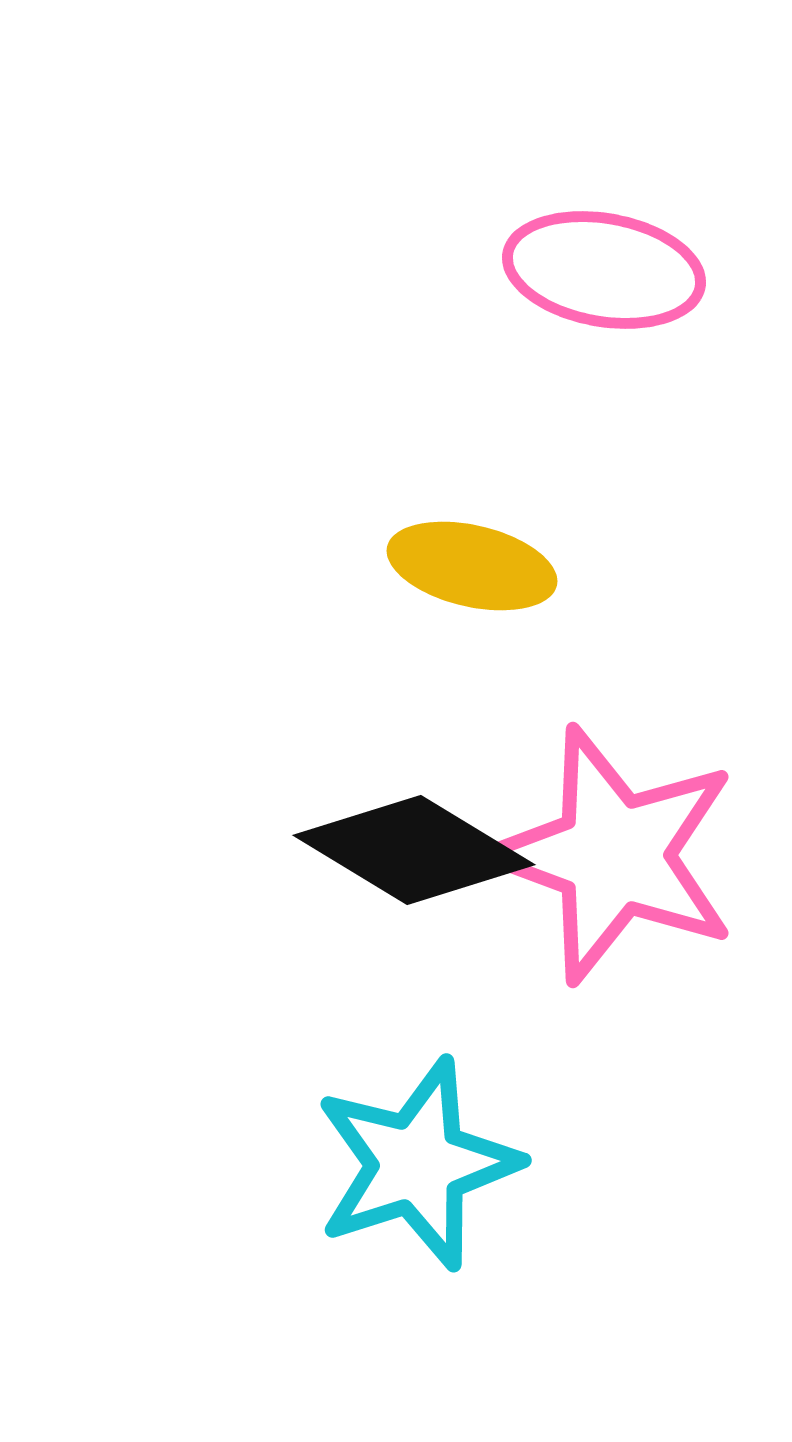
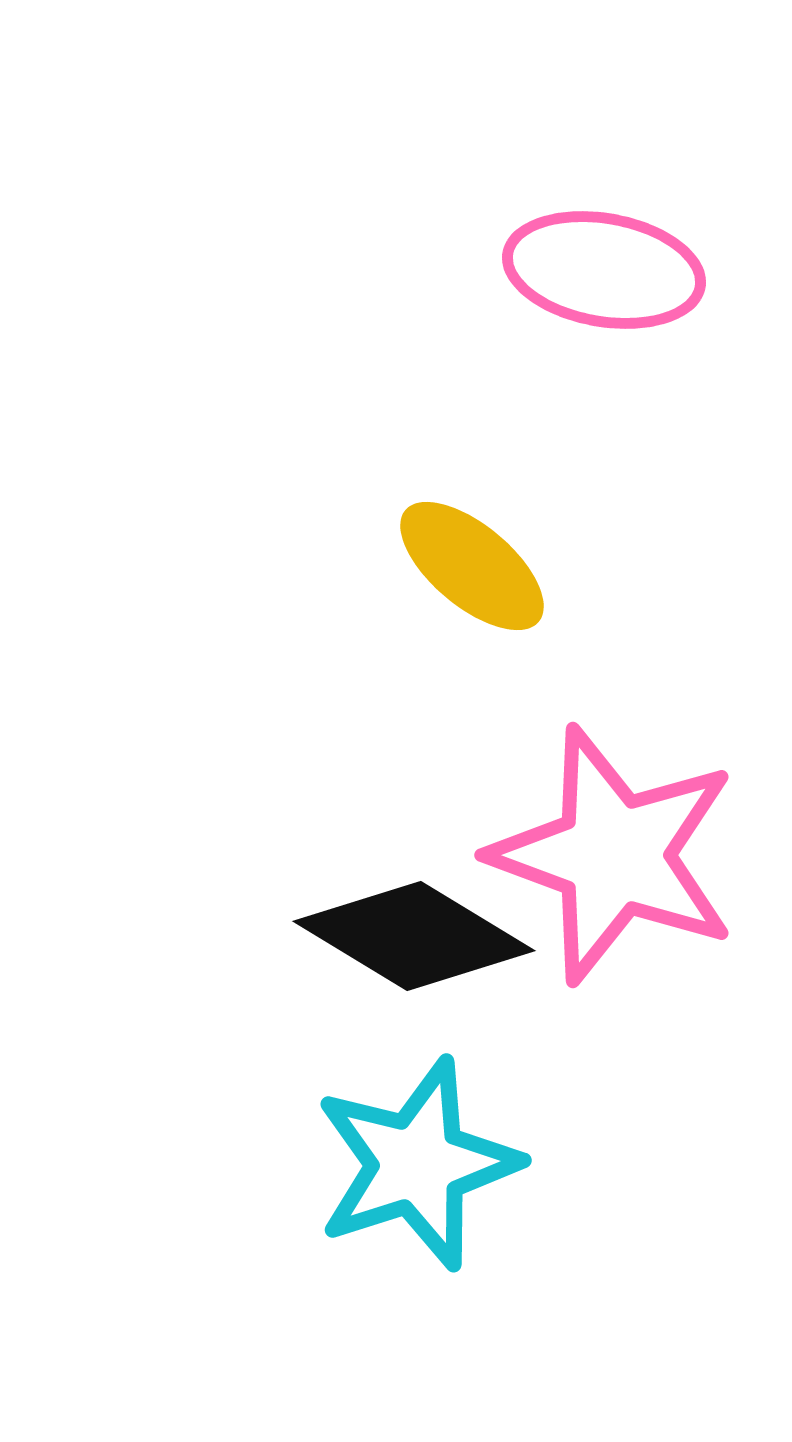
yellow ellipse: rotated 27 degrees clockwise
black diamond: moved 86 px down
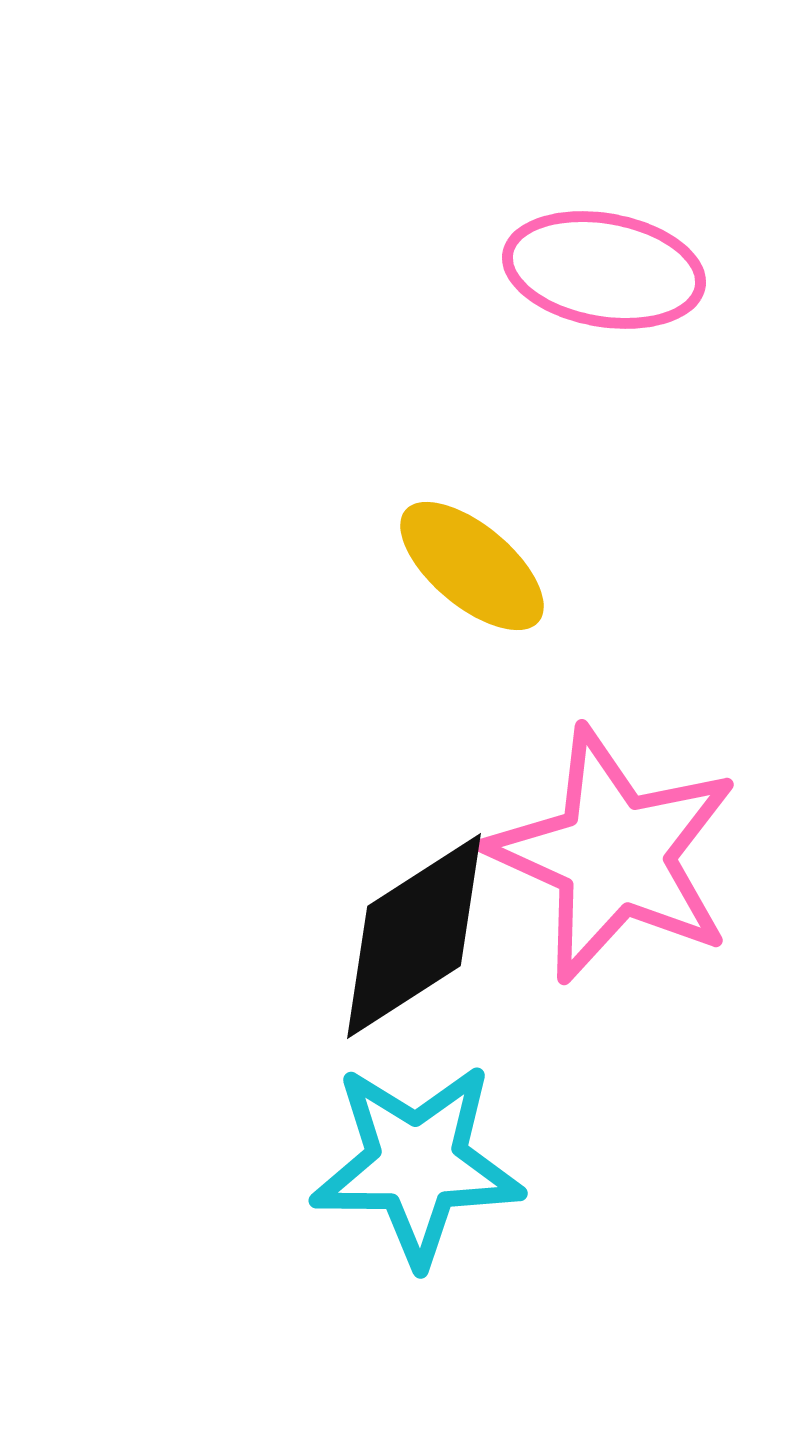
pink star: rotated 4 degrees clockwise
black diamond: rotated 64 degrees counterclockwise
cyan star: rotated 18 degrees clockwise
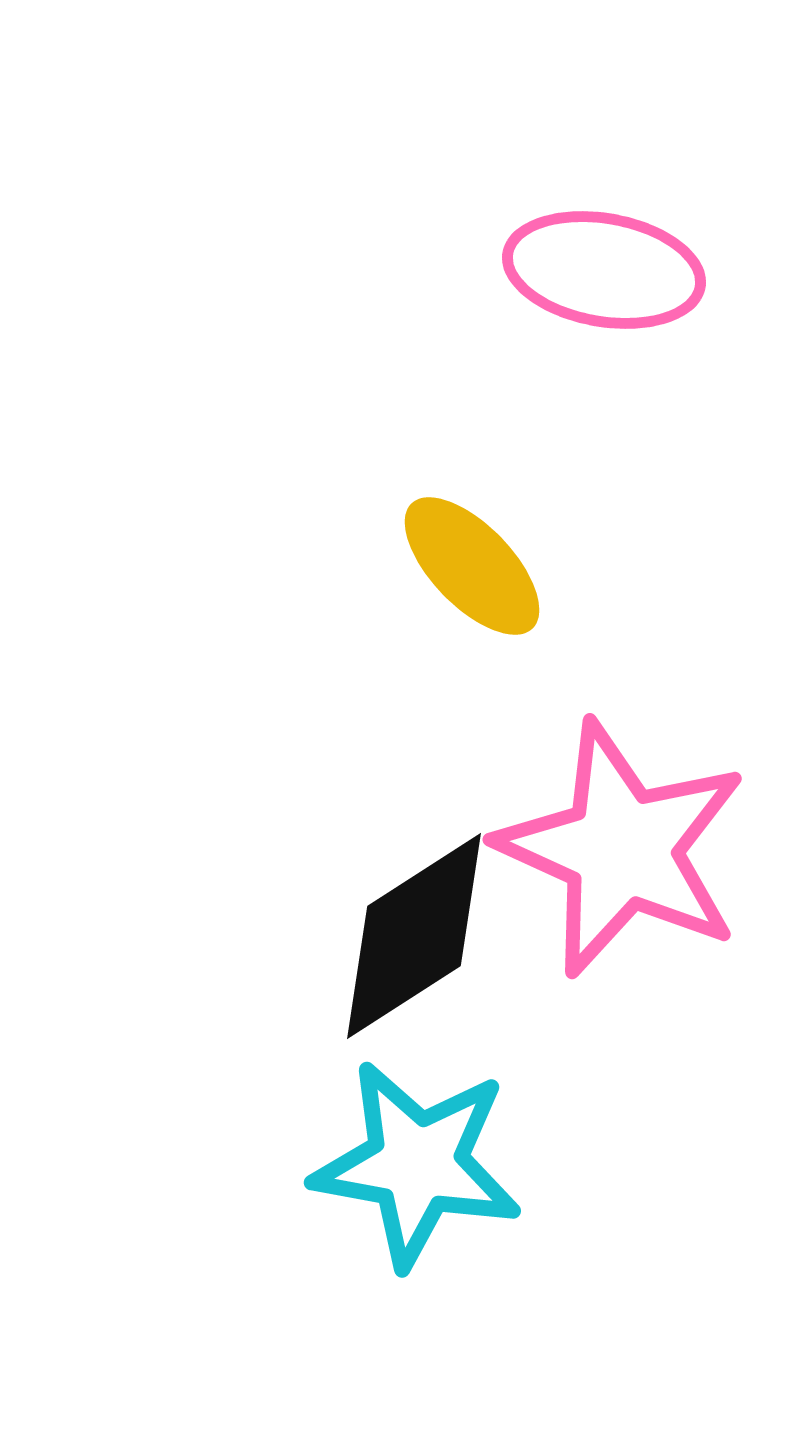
yellow ellipse: rotated 6 degrees clockwise
pink star: moved 8 px right, 6 px up
cyan star: rotated 10 degrees clockwise
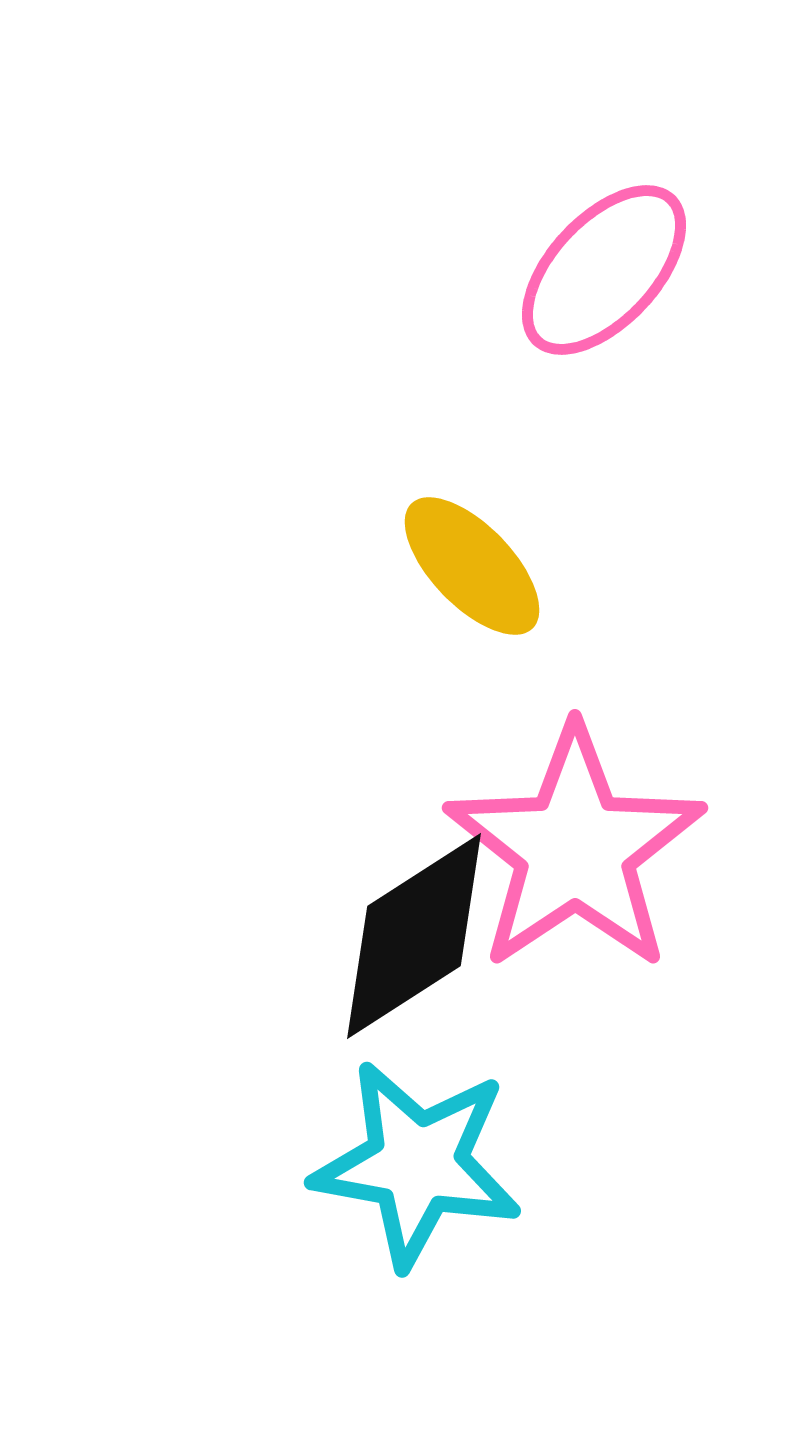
pink ellipse: rotated 57 degrees counterclockwise
pink star: moved 47 px left; rotated 14 degrees clockwise
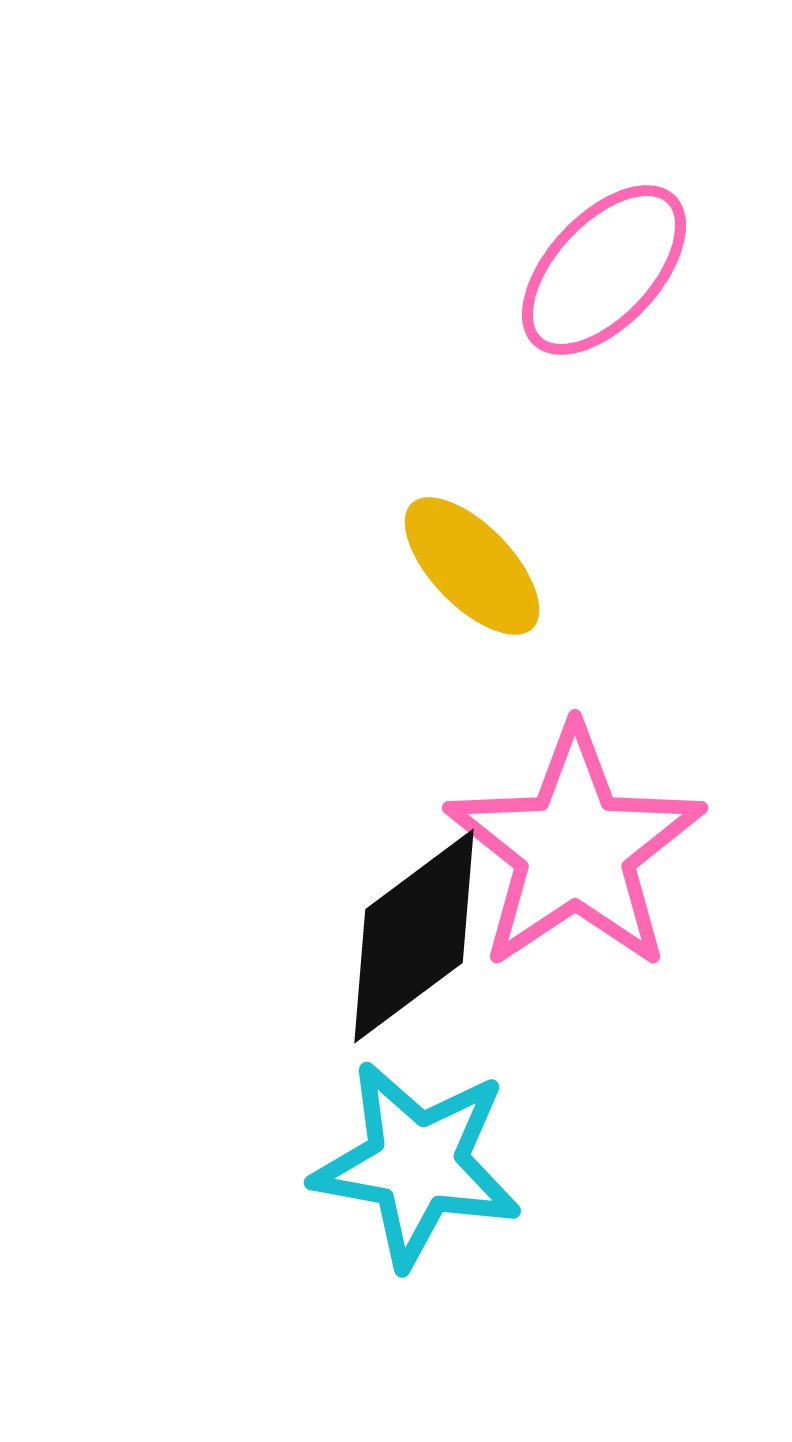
black diamond: rotated 4 degrees counterclockwise
